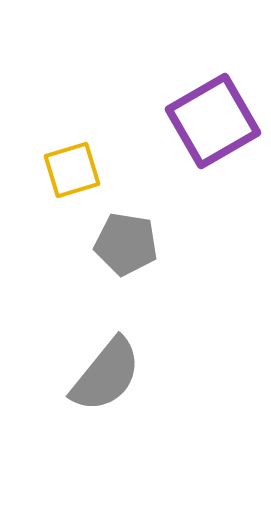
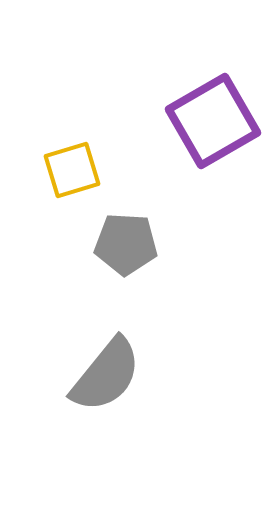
gray pentagon: rotated 6 degrees counterclockwise
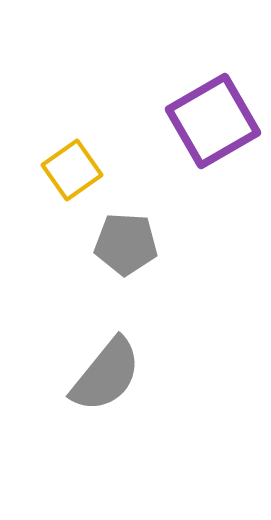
yellow square: rotated 18 degrees counterclockwise
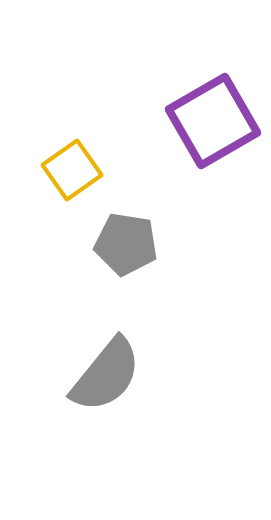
gray pentagon: rotated 6 degrees clockwise
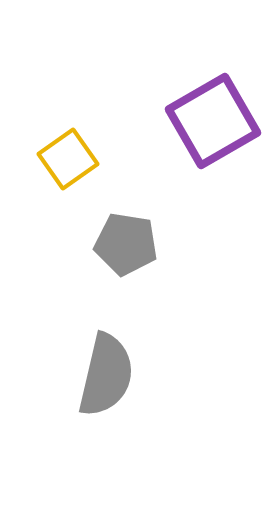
yellow square: moved 4 px left, 11 px up
gray semicircle: rotated 26 degrees counterclockwise
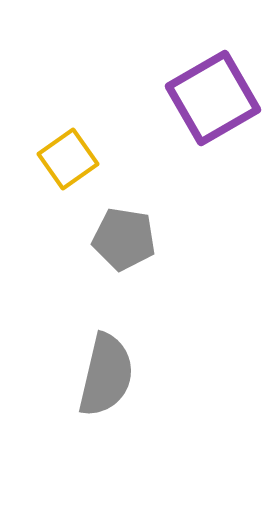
purple square: moved 23 px up
gray pentagon: moved 2 px left, 5 px up
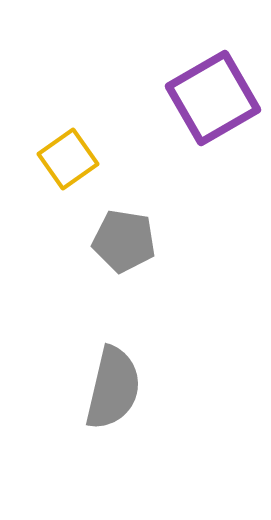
gray pentagon: moved 2 px down
gray semicircle: moved 7 px right, 13 px down
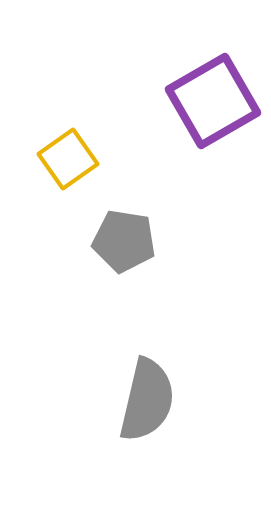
purple square: moved 3 px down
gray semicircle: moved 34 px right, 12 px down
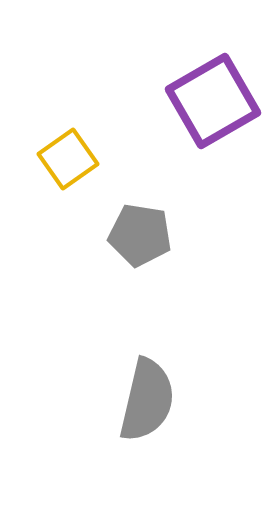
gray pentagon: moved 16 px right, 6 px up
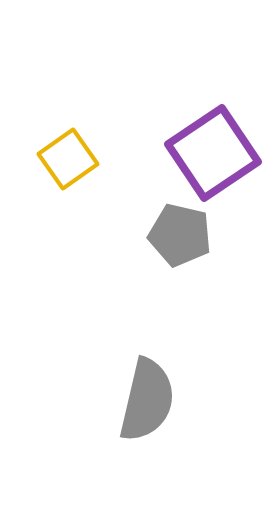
purple square: moved 52 px down; rotated 4 degrees counterclockwise
gray pentagon: moved 40 px right; rotated 4 degrees clockwise
